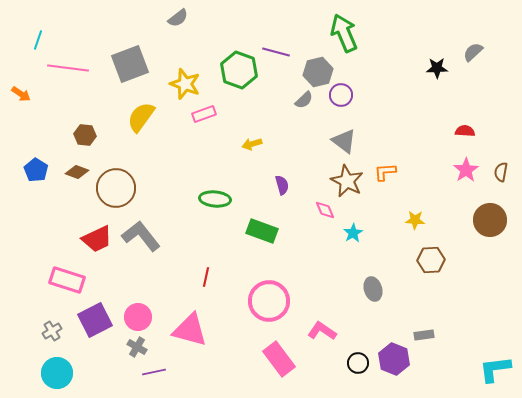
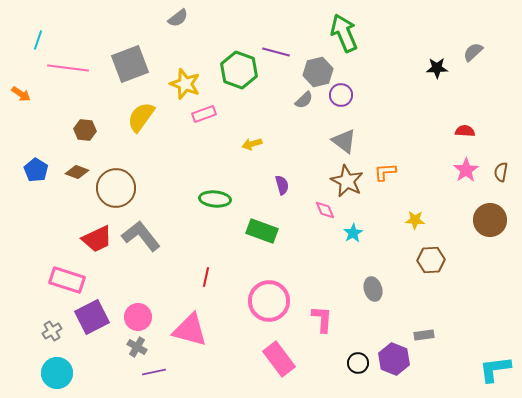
brown hexagon at (85, 135): moved 5 px up
purple square at (95, 320): moved 3 px left, 3 px up
pink L-shape at (322, 331): moved 12 px up; rotated 60 degrees clockwise
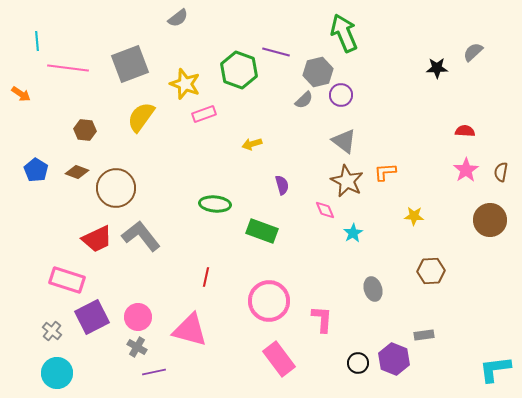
cyan line at (38, 40): moved 1 px left, 1 px down; rotated 24 degrees counterclockwise
green ellipse at (215, 199): moved 5 px down
yellow star at (415, 220): moved 1 px left, 4 px up
brown hexagon at (431, 260): moved 11 px down
gray cross at (52, 331): rotated 18 degrees counterclockwise
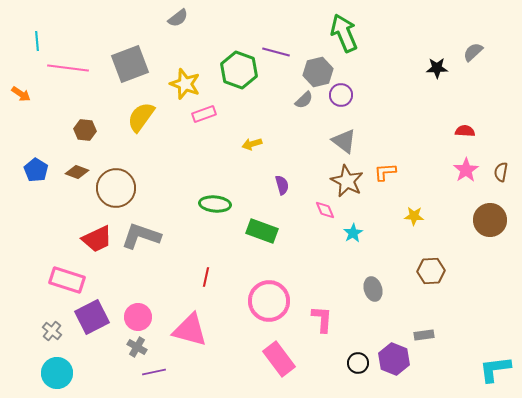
gray L-shape at (141, 236): rotated 33 degrees counterclockwise
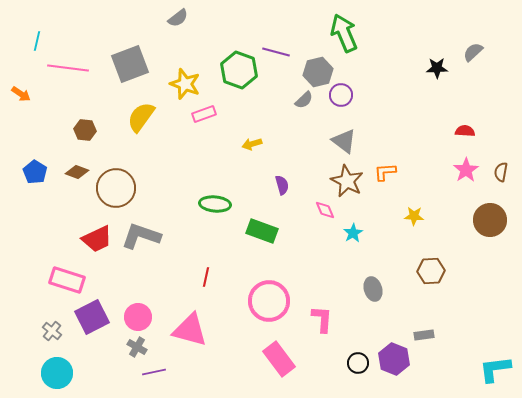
cyan line at (37, 41): rotated 18 degrees clockwise
blue pentagon at (36, 170): moved 1 px left, 2 px down
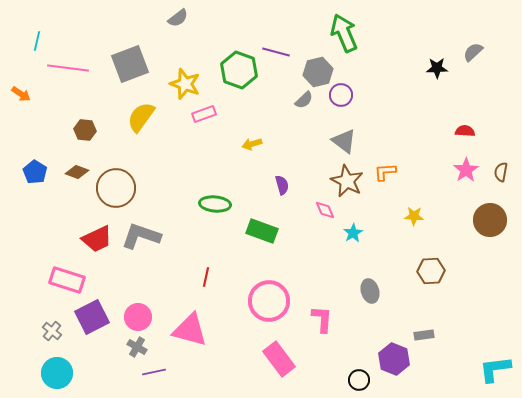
gray ellipse at (373, 289): moved 3 px left, 2 px down
black circle at (358, 363): moved 1 px right, 17 px down
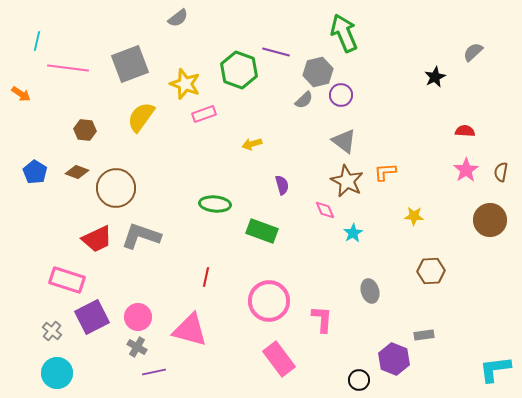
black star at (437, 68): moved 2 px left, 9 px down; rotated 25 degrees counterclockwise
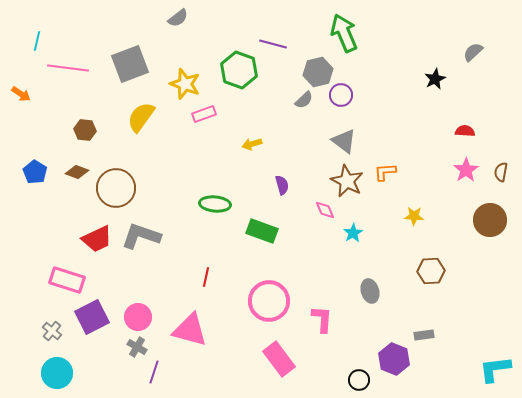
purple line at (276, 52): moved 3 px left, 8 px up
black star at (435, 77): moved 2 px down
purple line at (154, 372): rotated 60 degrees counterclockwise
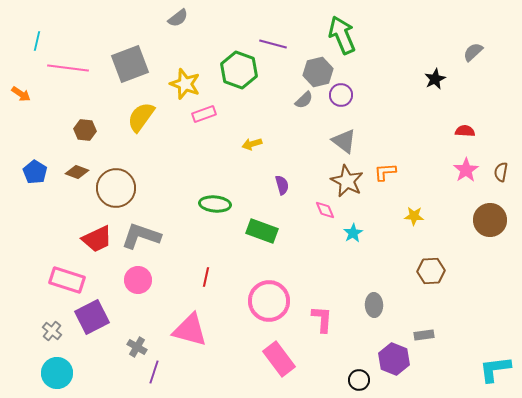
green arrow at (344, 33): moved 2 px left, 2 px down
gray ellipse at (370, 291): moved 4 px right, 14 px down; rotated 15 degrees clockwise
pink circle at (138, 317): moved 37 px up
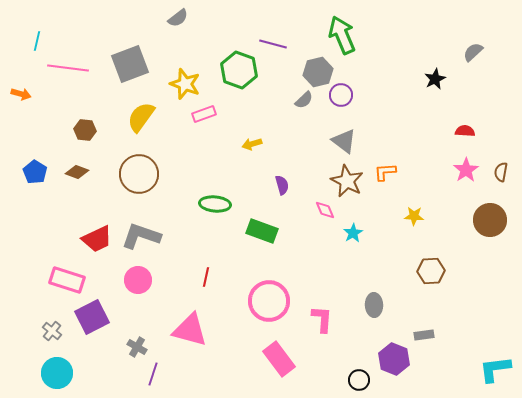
orange arrow at (21, 94): rotated 18 degrees counterclockwise
brown circle at (116, 188): moved 23 px right, 14 px up
purple line at (154, 372): moved 1 px left, 2 px down
